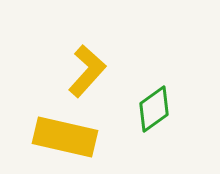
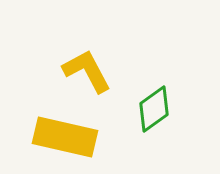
yellow L-shape: rotated 70 degrees counterclockwise
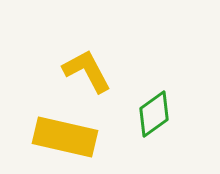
green diamond: moved 5 px down
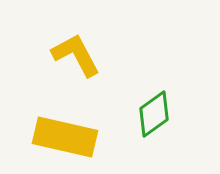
yellow L-shape: moved 11 px left, 16 px up
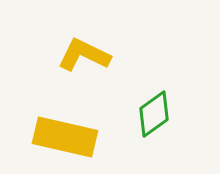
yellow L-shape: moved 8 px right; rotated 36 degrees counterclockwise
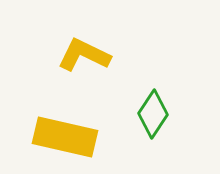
green diamond: moved 1 px left; rotated 21 degrees counterclockwise
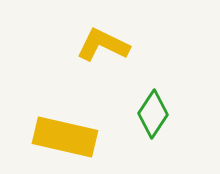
yellow L-shape: moved 19 px right, 10 px up
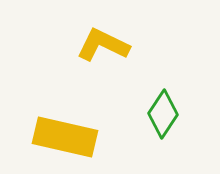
green diamond: moved 10 px right
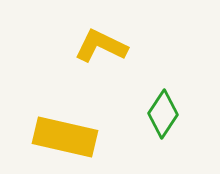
yellow L-shape: moved 2 px left, 1 px down
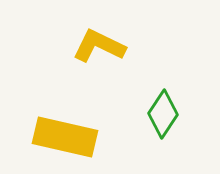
yellow L-shape: moved 2 px left
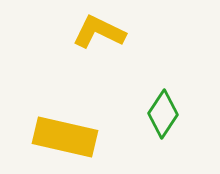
yellow L-shape: moved 14 px up
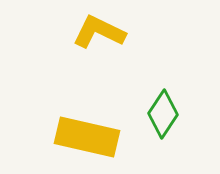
yellow rectangle: moved 22 px right
